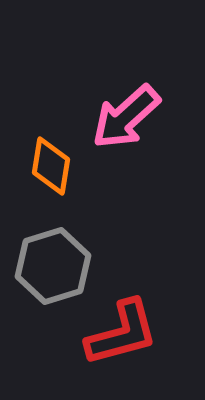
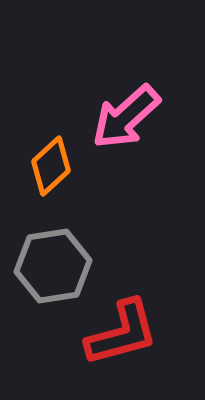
orange diamond: rotated 38 degrees clockwise
gray hexagon: rotated 8 degrees clockwise
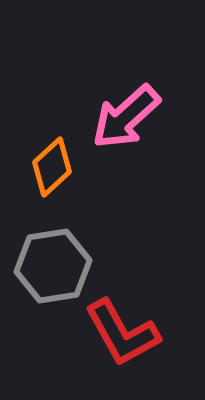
orange diamond: moved 1 px right, 1 px down
red L-shape: rotated 76 degrees clockwise
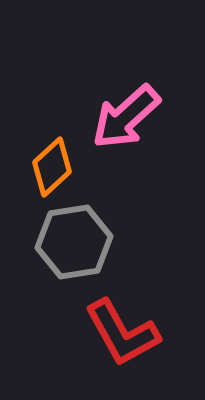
gray hexagon: moved 21 px right, 24 px up
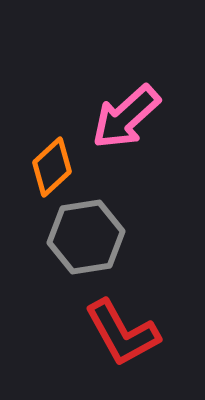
gray hexagon: moved 12 px right, 5 px up
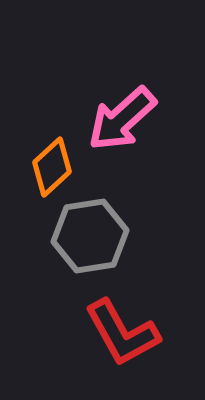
pink arrow: moved 4 px left, 2 px down
gray hexagon: moved 4 px right, 1 px up
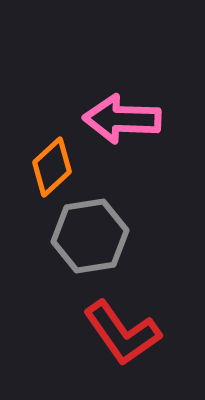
pink arrow: rotated 44 degrees clockwise
red L-shape: rotated 6 degrees counterclockwise
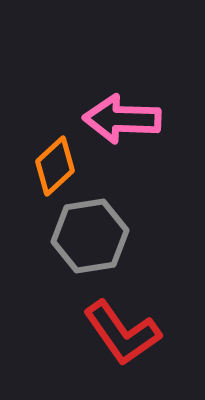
orange diamond: moved 3 px right, 1 px up
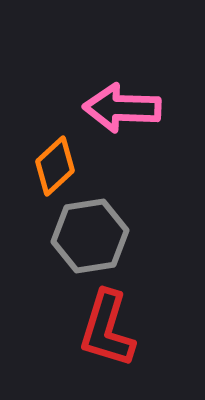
pink arrow: moved 11 px up
red L-shape: moved 15 px left, 4 px up; rotated 52 degrees clockwise
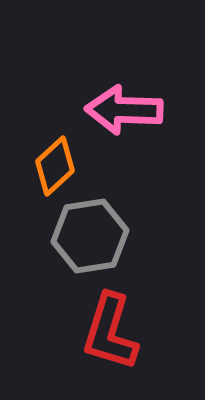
pink arrow: moved 2 px right, 2 px down
red L-shape: moved 3 px right, 3 px down
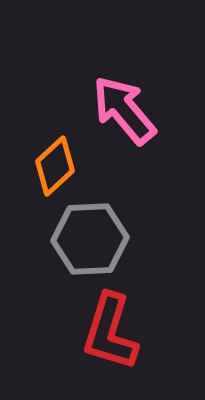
pink arrow: rotated 48 degrees clockwise
gray hexagon: moved 3 px down; rotated 6 degrees clockwise
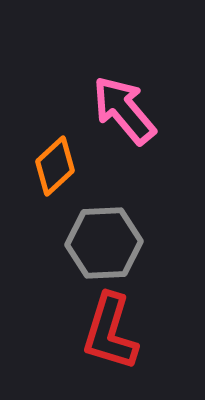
gray hexagon: moved 14 px right, 4 px down
